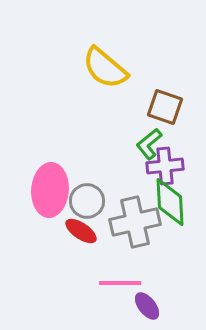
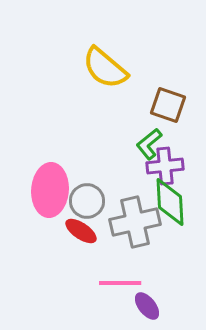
brown square: moved 3 px right, 2 px up
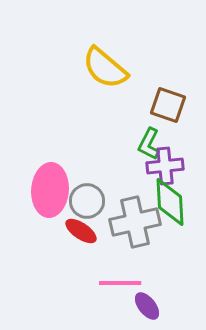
green L-shape: rotated 24 degrees counterclockwise
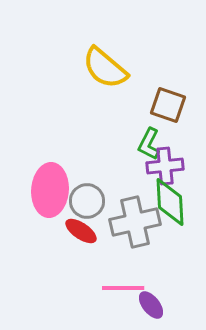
pink line: moved 3 px right, 5 px down
purple ellipse: moved 4 px right, 1 px up
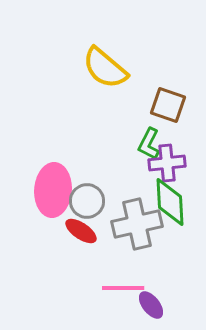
purple cross: moved 2 px right, 3 px up
pink ellipse: moved 3 px right
gray cross: moved 2 px right, 2 px down
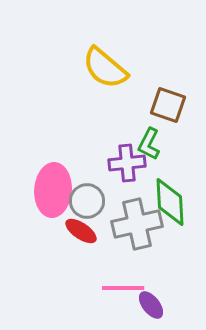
purple cross: moved 40 px left
